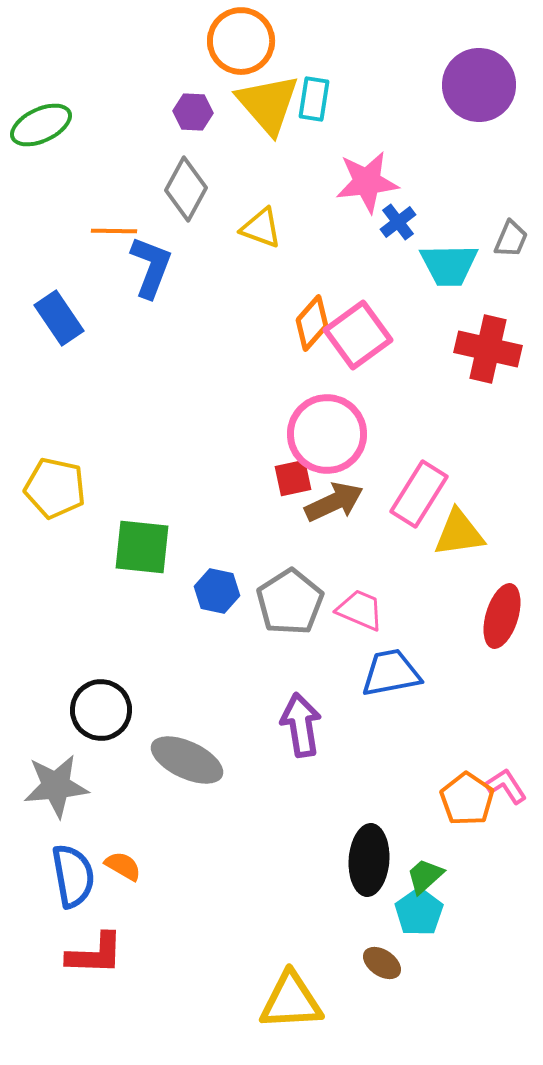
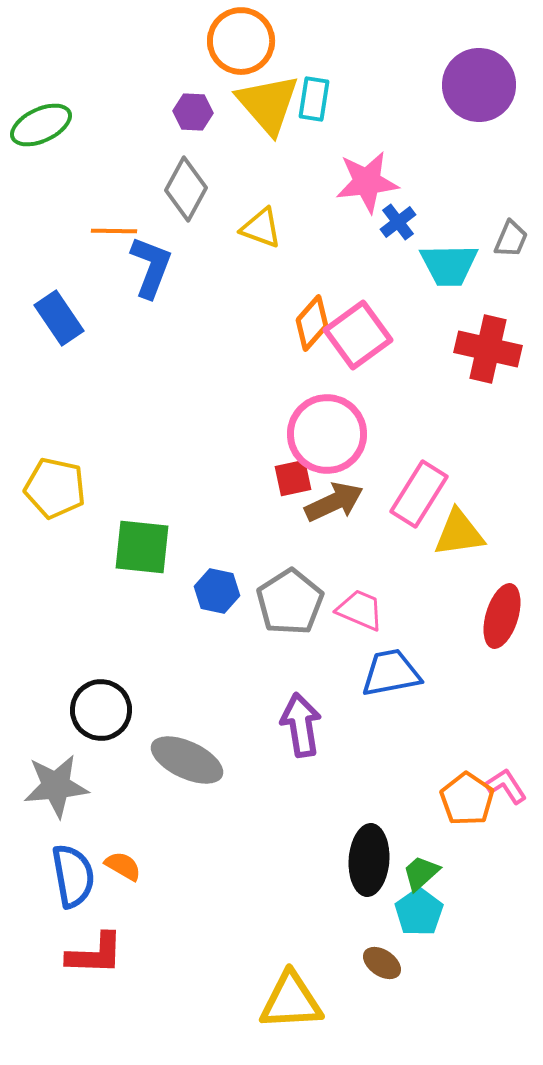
green trapezoid at (425, 876): moved 4 px left, 3 px up
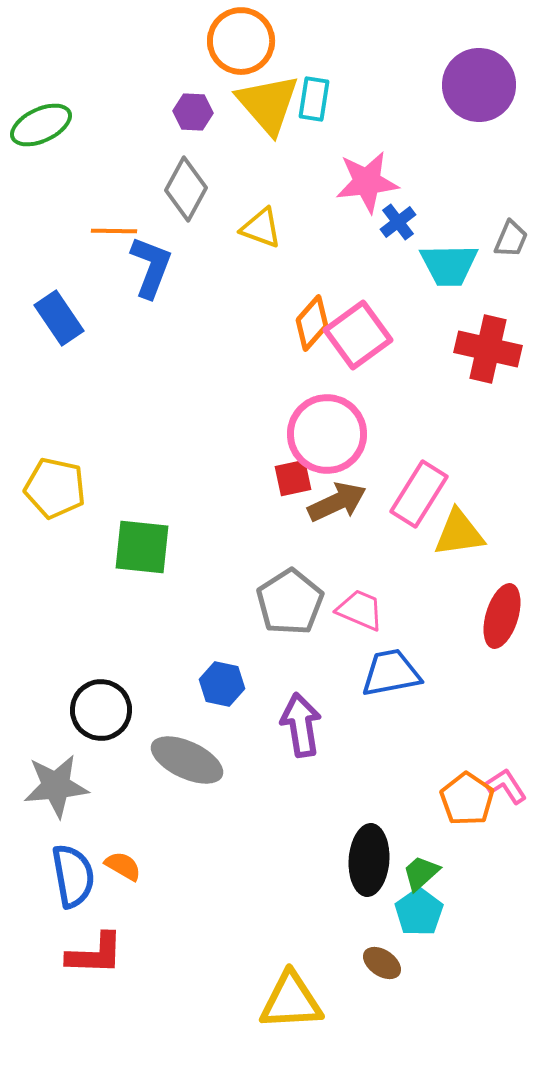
brown arrow at (334, 502): moved 3 px right
blue hexagon at (217, 591): moved 5 px right, 93 px down
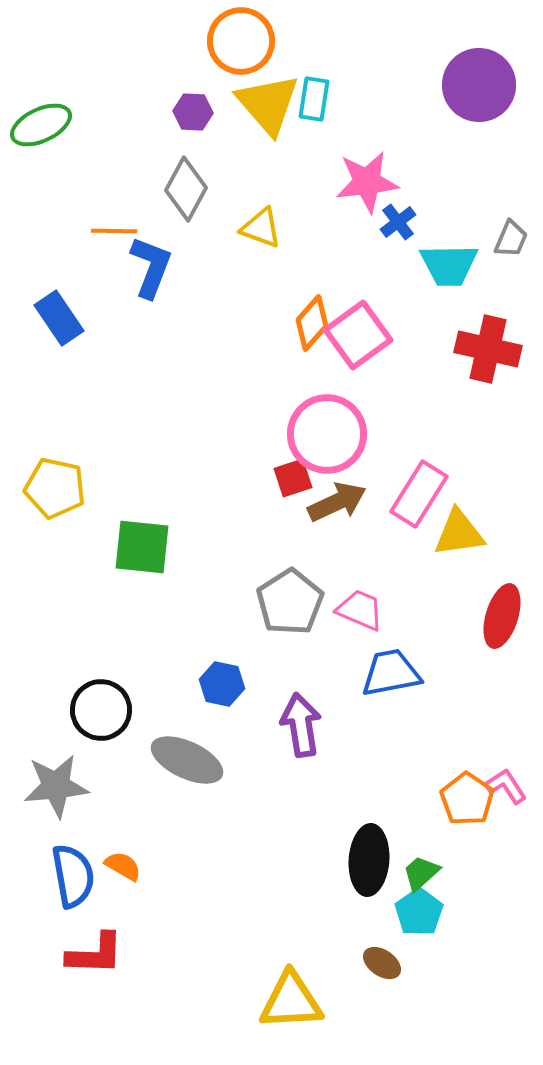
red square at (293, 478): rotated 6 degrees counterclockwise
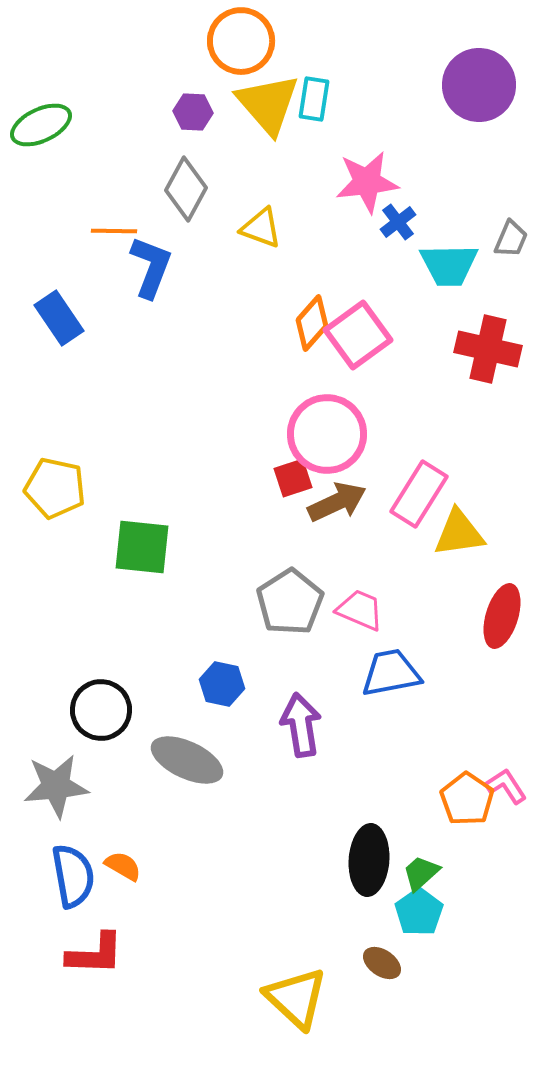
yellow triangle at (291, 1001): moved 5 px right, 3 px up; rotated 46 degrees clockwise
